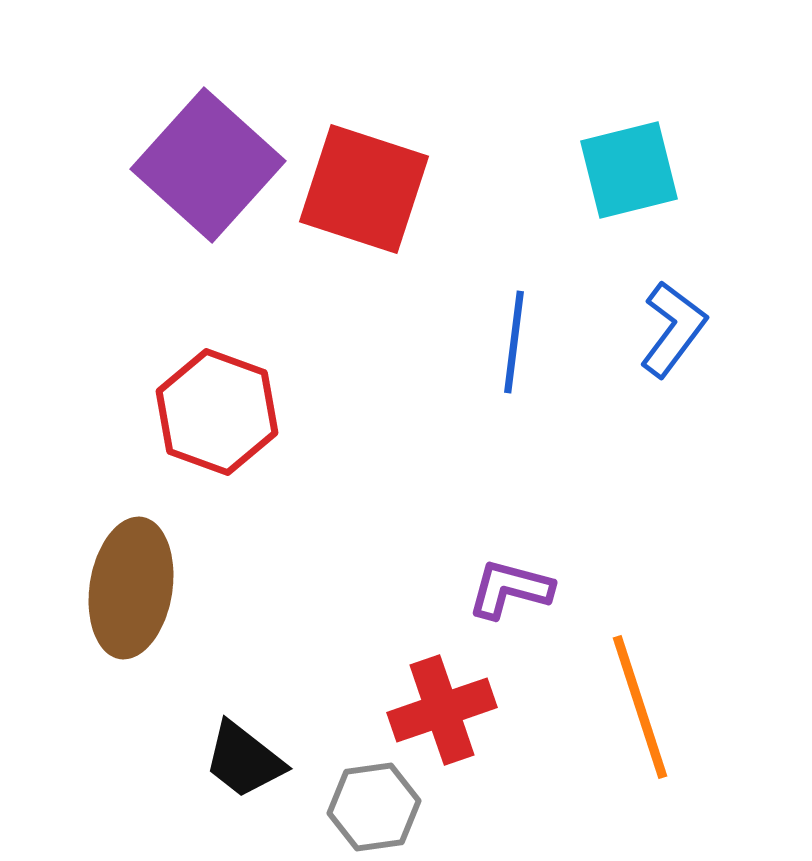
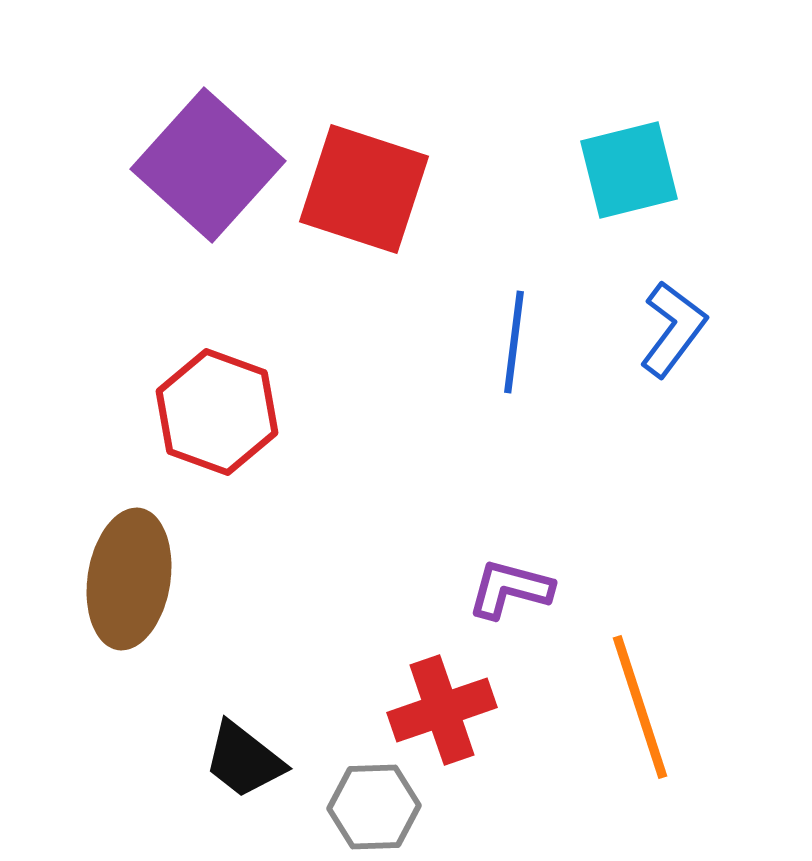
brown ellipse: moved 2 px left, 9 px up
gray hexagon: rotated 6 degrees clockwise
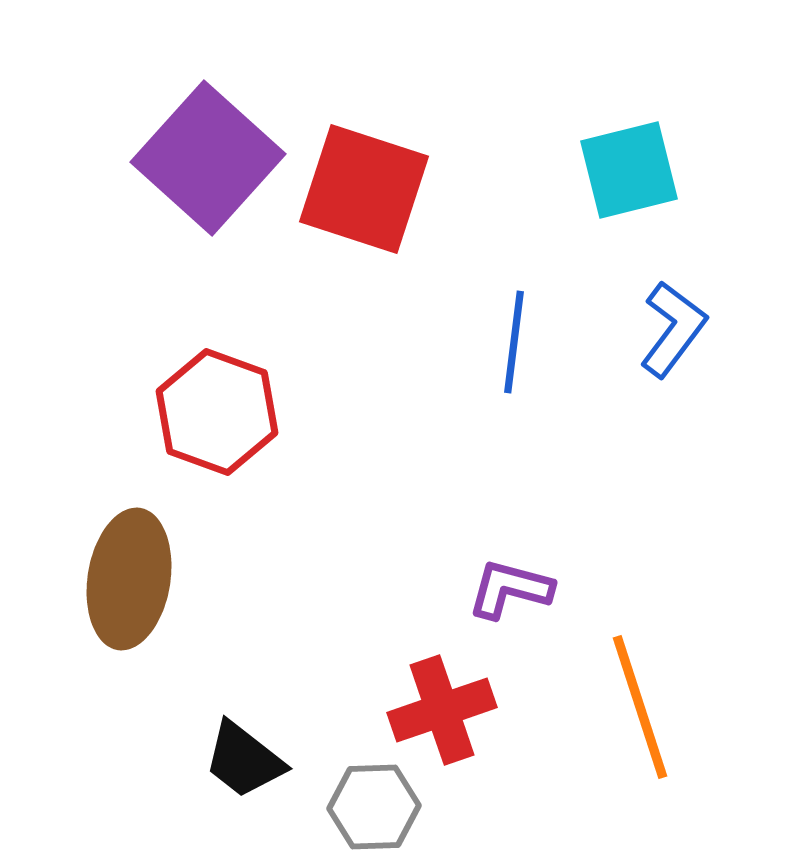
purple square: moved 7 px up
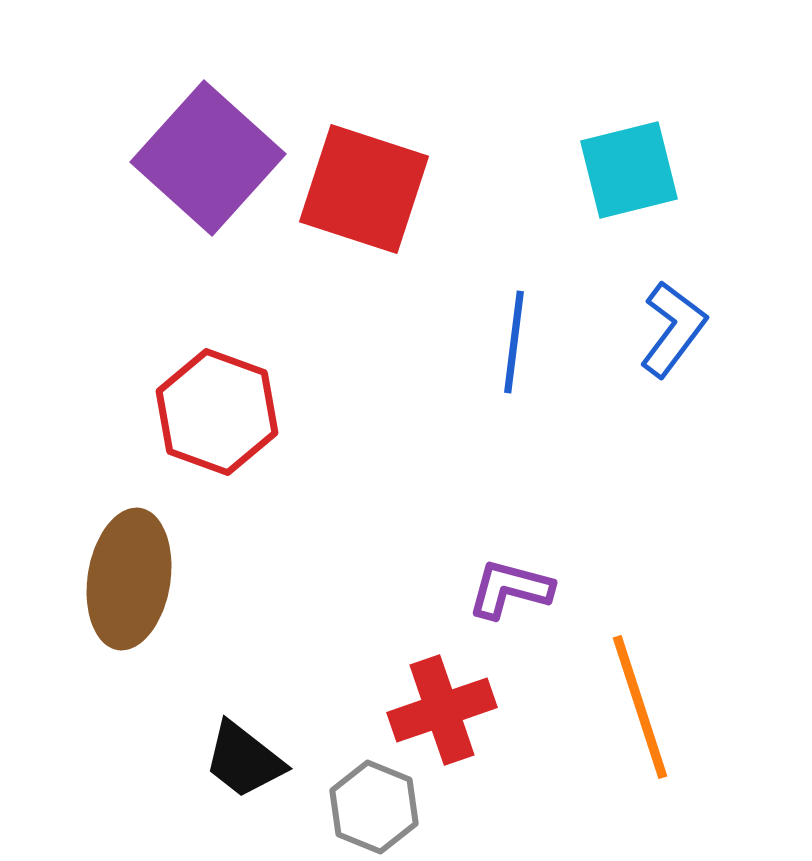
gray hexagon: rotated 24 degrees clockwise
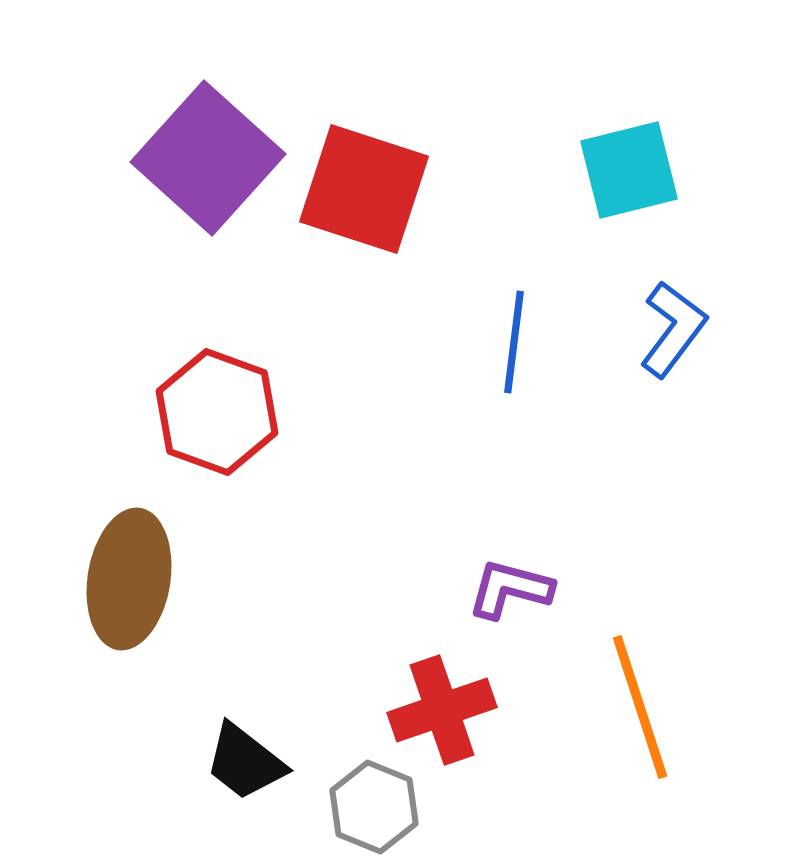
black trapezoid: moved 1 px right, 2 px down
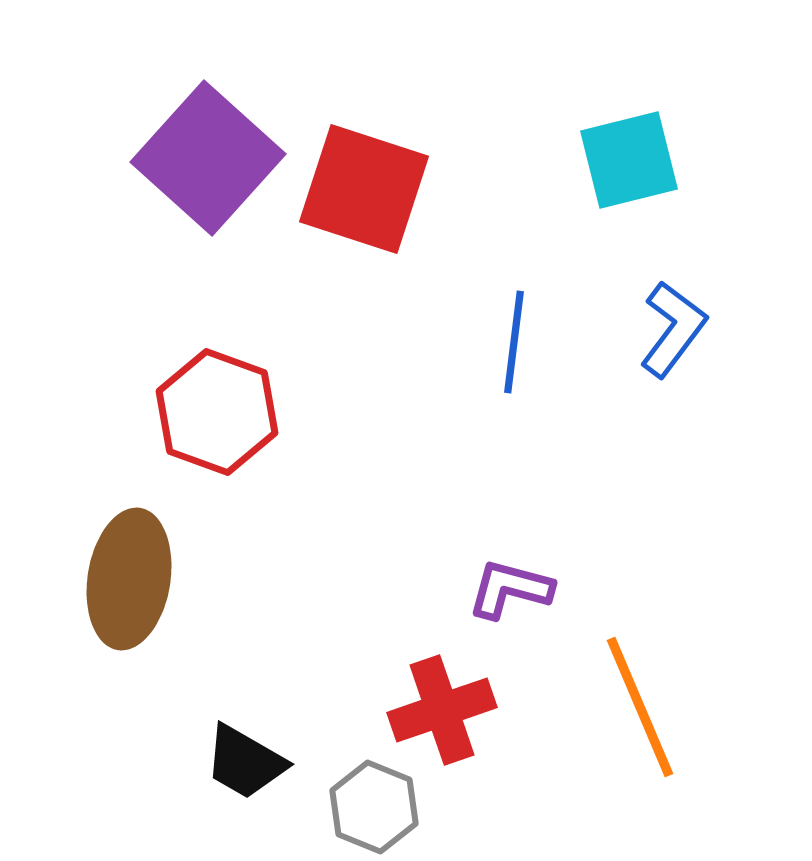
cyan square: moved 10 px up
orange line: rotated 5 degrees counterclockwise
black trapezoid: rotated 8 degrees counterclockwise
